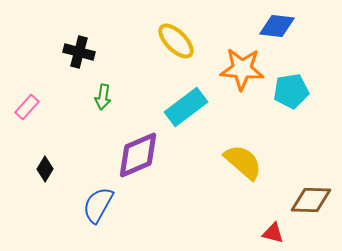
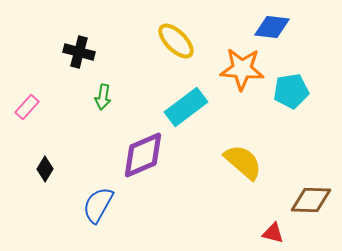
blue diamond: moved 5 px left, 1 px down
purple diamond: moved 5 px right
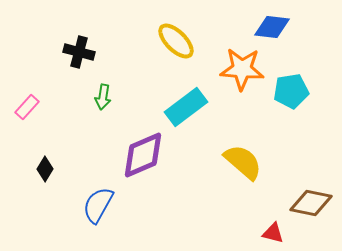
brown diamond: moved 3 px down; rotated 9 degrees clockwise
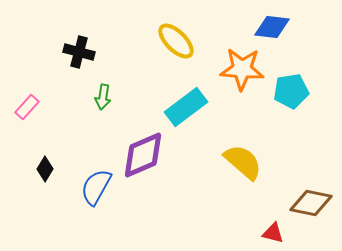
blue semicircle: moved 2 px left, 18 px up
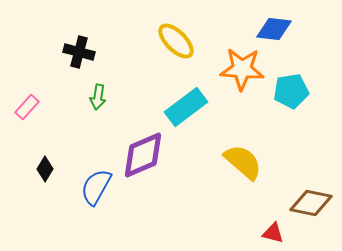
blue diamond: moved 2 px right, 2 px down
green arrow: moved 5 px left
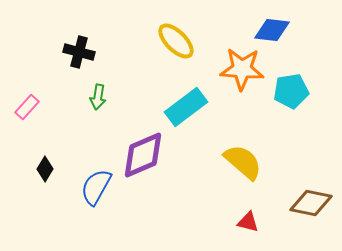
blue diamond: moved 2 px left, 1 px down
red triangle: moved 25 px left, 11 px up
